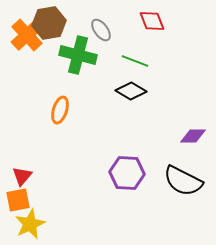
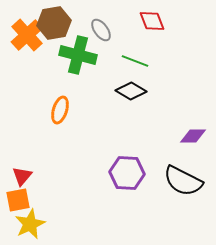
brown hexagon: moved 5 px right
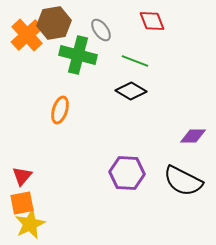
orange square: moved 4 px right, 3 px down
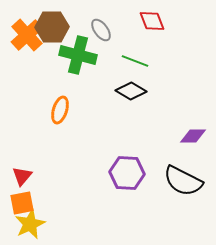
brown hexagon: moved 2 px left, 4 px down; rotated 8 degrees clockwise
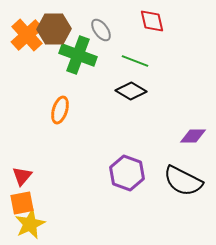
red diamond: rotated 8 degrees clockwise
brown hexagon: moved 2 px right, 2 px down
green cross: rotated 6 degrees clockwise
purple hexagon: rotated 16 degrees clockwise
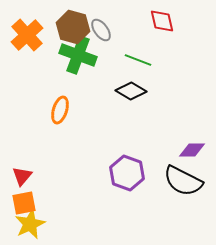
red diamond: moved 10 px right
brown hexagon: moved 19 px right, 2 px up; rotated 16 degrees clockwise
green line: moved 3 px right, 1 px up
purple diamond: moved 1 px left, 14 px down
orange square: moved 2 px right
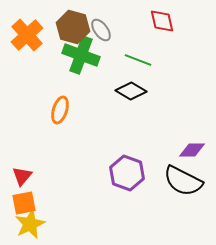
green cross: moved 3 px right
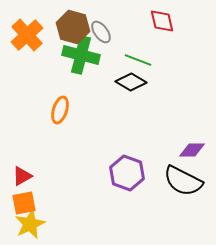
gray ellipse: moved 2 px down
green cross: rotated 6 degrees counterclockwise
black diamond: moved 9 px up
red triangle: rotated 20 degrees clockwise
